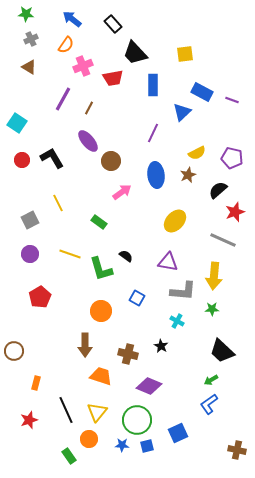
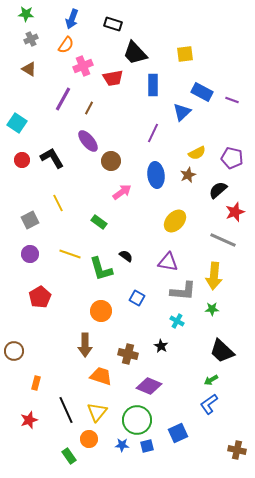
blue arrow at (72, 19): rotated 108 degrees counterclockwise
black rectangle at (113, 24): rotated 30 degrees counterclockwise
brown triangle at (29, 67): moved 2 px down
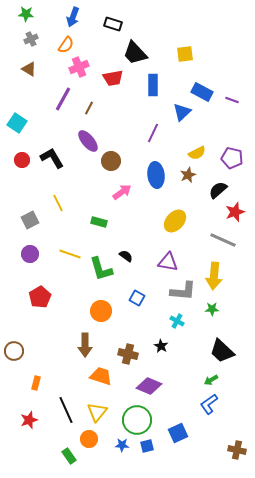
blue arrow at (72, 19): moved 1 px right, 2 px up
pink cross at (83, 66): moved 4 px left, 1 px down
green rectangle at (99, 222): rotated 21 degrees counterclockwise
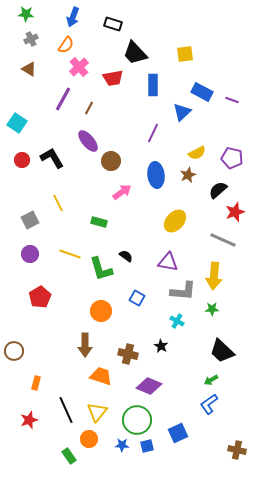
pink cross at (79, 67): rotated 18 degrees counterclockwise
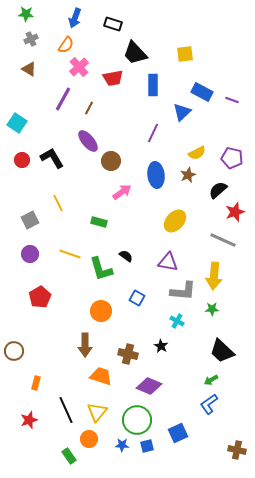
blue arrow at (73, 17): moved 2 px right, 1 px down
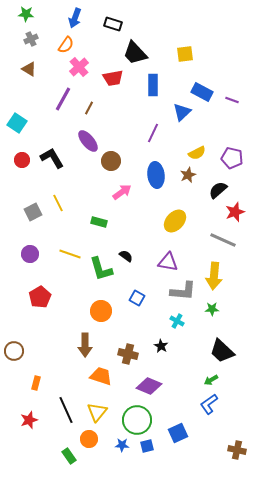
gray square at (30, 220): moved 3 px right, 8 px up
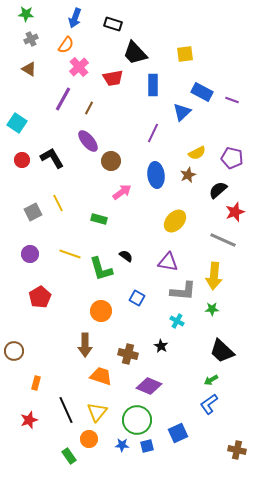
green rectangle at (99, 222): moved 3 px up
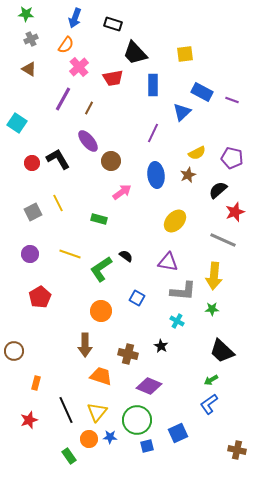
black L-shape at (52, 158): moved 6 px right, 1 px down
red circle at (22, 160): moved 10 px right, 3 px down
green L-shape at (101, 269): rotated 72 degrees clockwise
blue star at (122, 445): moved 12 px left, 8 px up
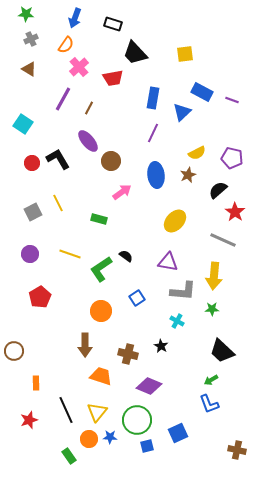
blue rectangle at (153, 85): moved 13 px down; rotated 10 degrees clockwise
cyan square at (17, 123): moved 6 px right, 1 px down
red star at (235, 212): rotated 18 degrees counterclockwise
blue square at (137, 298): rotated 28 degrees clockwise
orange rectangle at (36, 383): rotated 16 degrees counterclockwise
blue L-shape at (209, 404): rotated 75 degrees counterclockwise
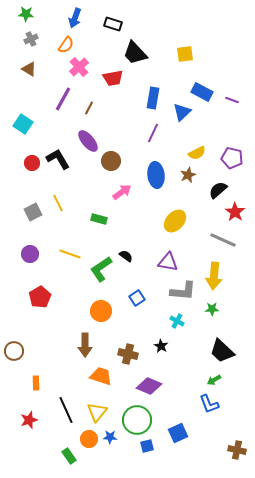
green arrow at (211, 380): moved 3 px right
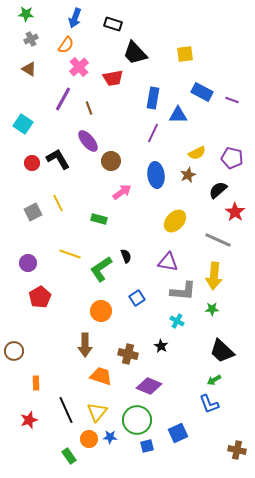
brown line at (89, 108): rotated 48 degrees counterclockwise
blue triangle at (182, 112): moved 4 px left, 3 px down; rotated 42 degrees clockwise
gray line at (223, 240): moved 5 px left
purple circle at (30, 254): moved 2 px left, 9 px down
black semicircle at (126, 256): rotated 32 degrees clockwise
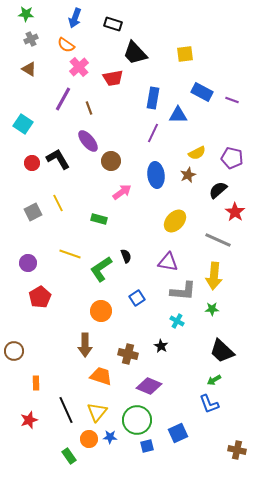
orange semicircle at (66, 45): rotated 90 degrees clockwise
